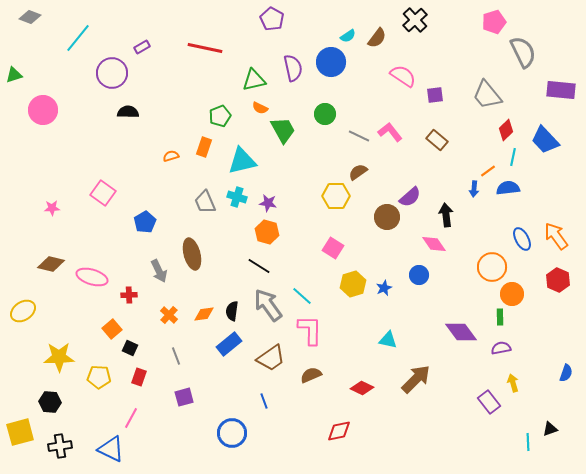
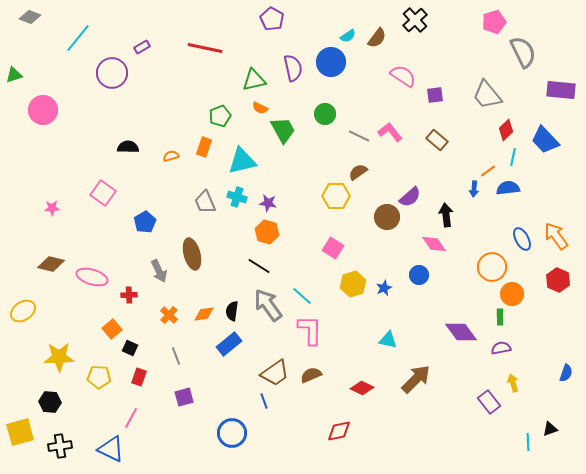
black semicircle at (128, 112): moved 35 px down
brown trapezoid at (271, 358): moved 4 px right, 15 px down
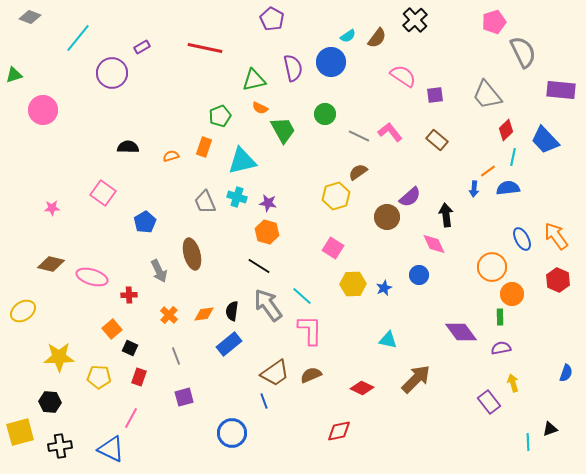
yellow hexagon at (336, 196): rotated 16 degrees counterclockwise
pink diamond at (434, 244): rotated 10 degrees clockwise
yellow hexagon at (353, 284): rotated 15 degrees clockwise
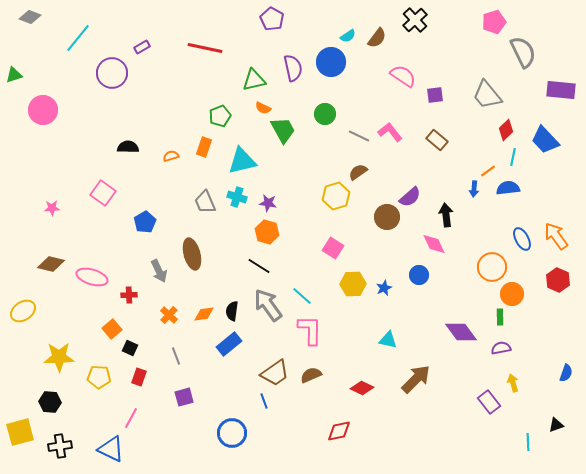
orange semicircle at (260, 108): moved 3 px right
black triangle at (550, 429): moved 6 px right, 4 px up
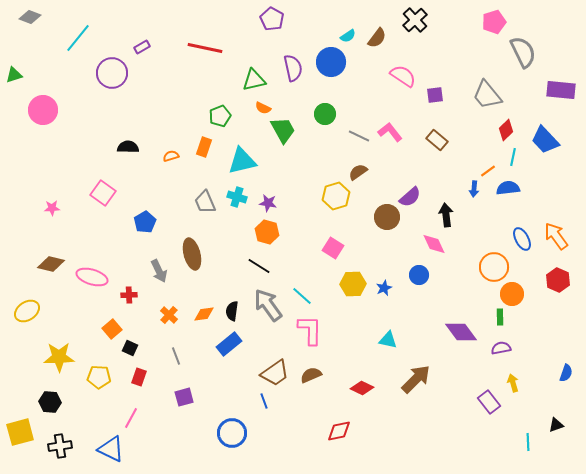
orange circle at (492, 267): moved 2 px right
yellow ellipse at (23, 311): moved 4 px right
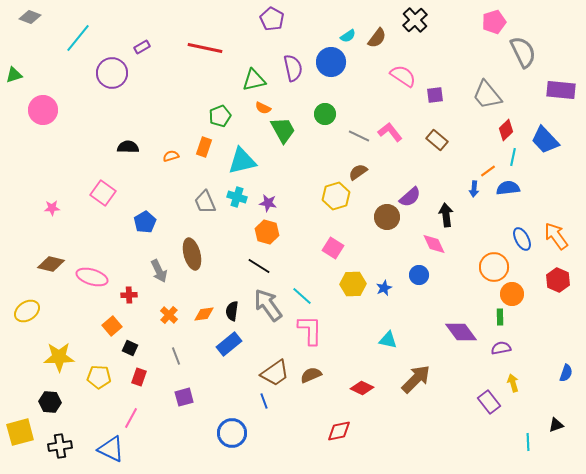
orange square at (112, 329): moved 3 px up
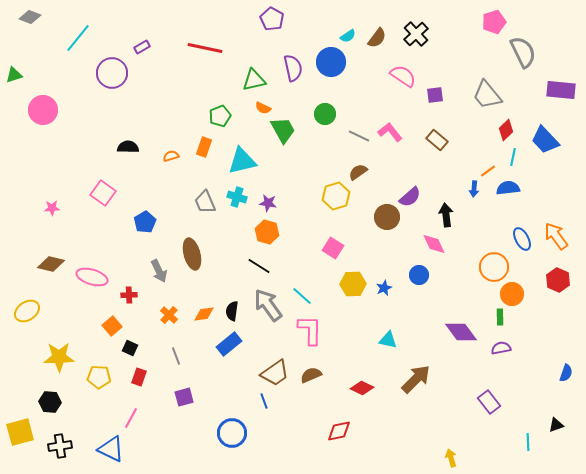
black cross at (415, 20): moved 1 px right, 14 px down
yellow arrow at (513, 383): moved 62 px left, 75 px down
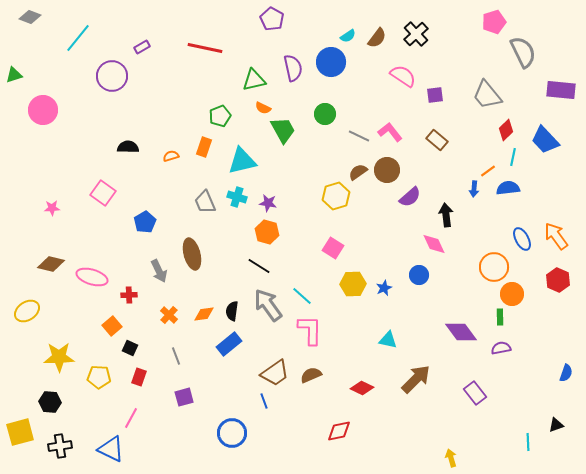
purple circle at (112, 73): moved 3 px down
brown circle at (387, 217): moved 47 px up
purple rectangle at (489, 402): moved 14 px left, 9 px up
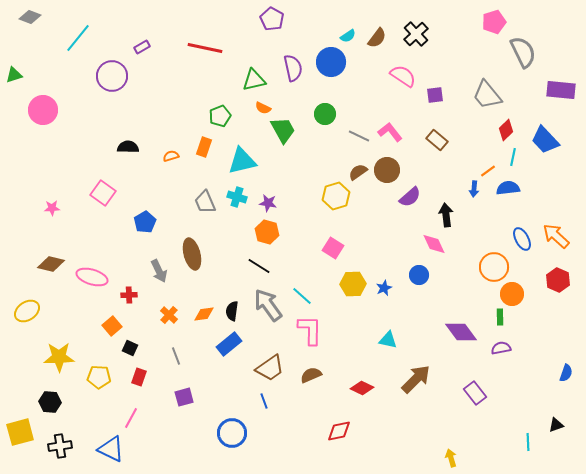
orange arrow at (556, 236): rotated 12 degrees counterclockwise
brown trapezoid at (275, 373): moved 5 px left, 5 px up
